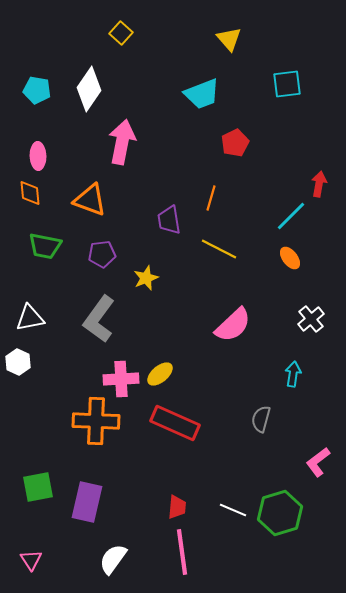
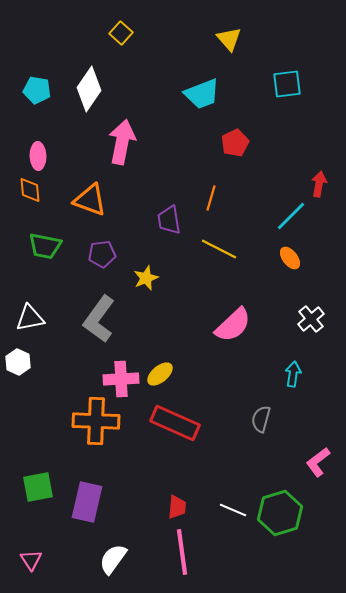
orange diamond: moved 3 px up
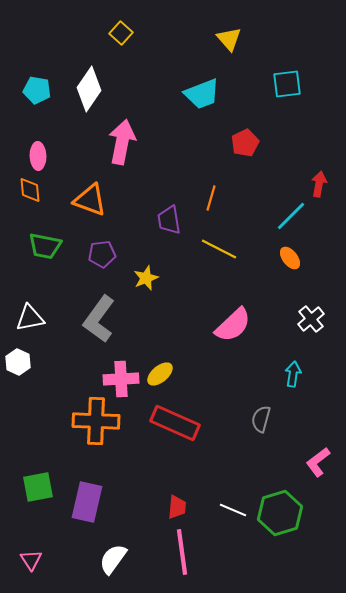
red pentagon: moved 10 px right
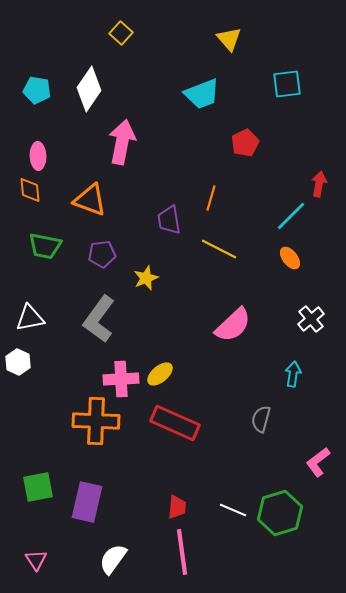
pink triangle: moved 5 px right
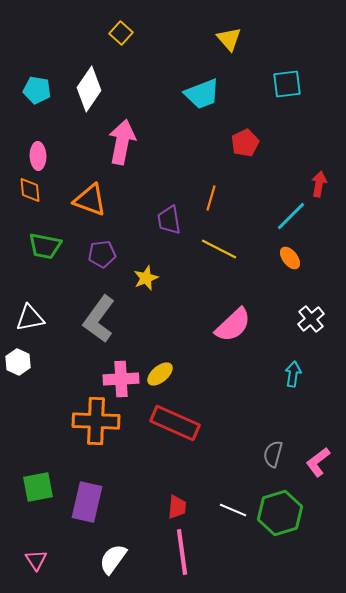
gray semicircle: moved 12 px right, 35 px down
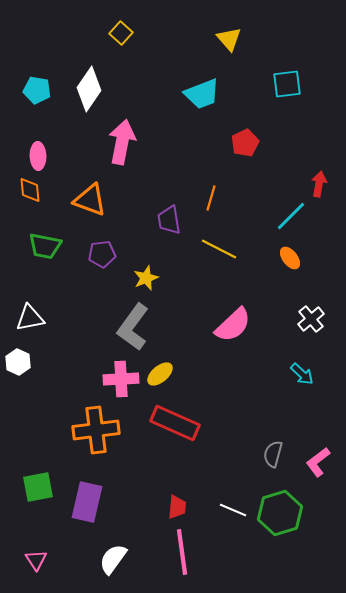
gray L-shape: moved 34 px right, 8 px down
cyan arrow: moved 9 px right; rotated 125 degrees clockwise
orange cross: moved 9 px down; rotated 9 degrees counterclockwise
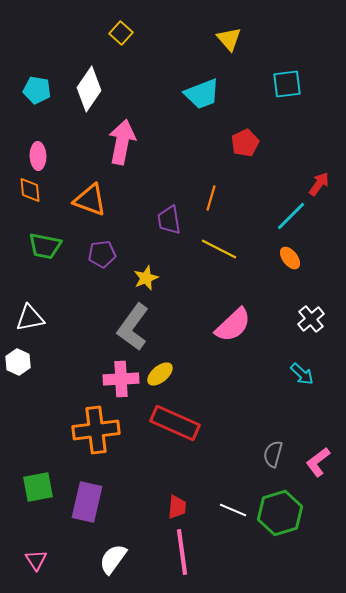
red arrow: rotated 25 degrees clockwise
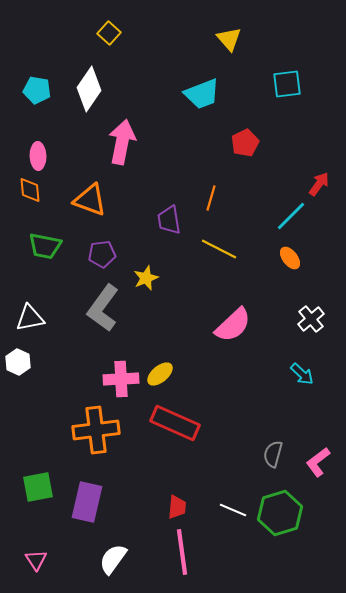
yellow square: moved 12 px left
gray L-shape: moved 30 px left, 19 px up
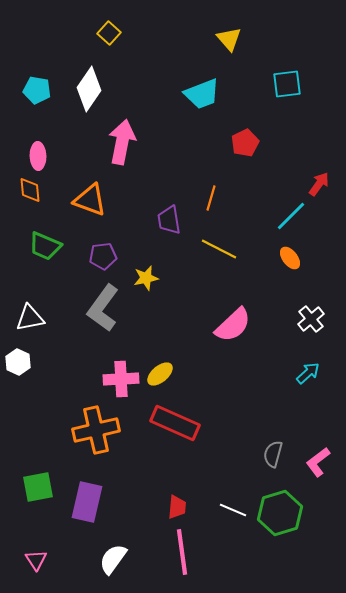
green trapezoid: rotated 12 degrees clockwise
purple pentagon: moved 1 px right, 2 px down
yellow star: rotated 10 degrees clockwise
cyan arrow: moved 6 px right, 1 px up; rotated 85 degrees counterclockwise
orange cross: rotated 6 degrees counterclockwise
